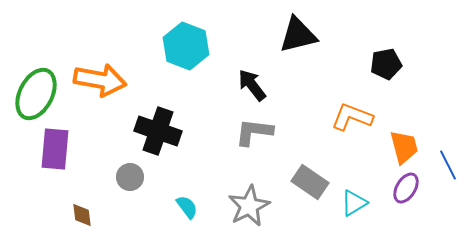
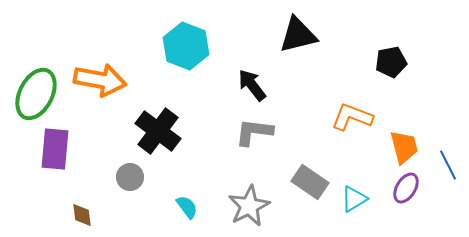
black pentagon: moved 5 px right, 2 px up
black cross: rotated 18 degrees clockwise
cyan triangle: moved 4 px up
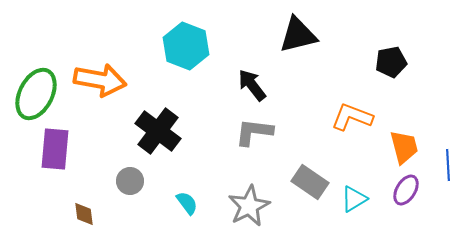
blue line: rotated 24 degrees clockwise
gray circle: moved 4 px down
purple ellipse: moved 2 px down
cyan semicircle: moved 4 px up
brown diamond: moved 2 px right, 1 px up
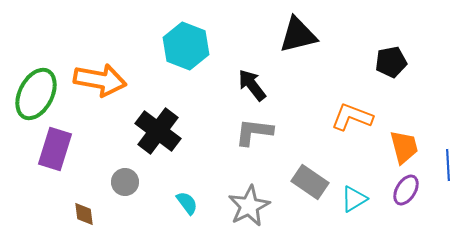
purple rectangle: rotated 12 degrees clockwise
gray circle: moved 5 px left, 1 px down
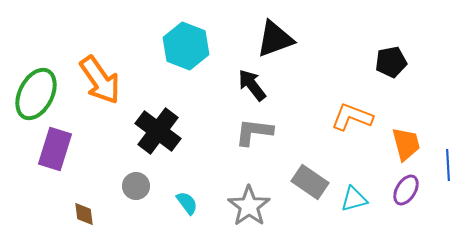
black triangle: moved 23 px left, 4 px down; rotated 6 degrees counterclockwise
orange arrow: rotated 45 degrees clockwise
orange trapezoid: moved 2 px right, 3 px up
gray circle: moved 11 px right, 4 px down
cyan triangle: rotated 16 degrees clockwise
gray star: rotated 9 degrees counterclockwise
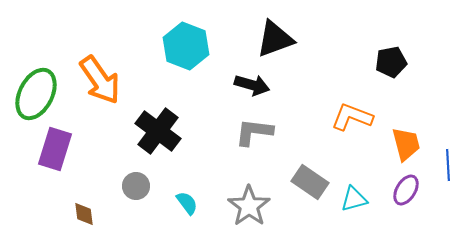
black arrow: rotated 144 degrees clockwise
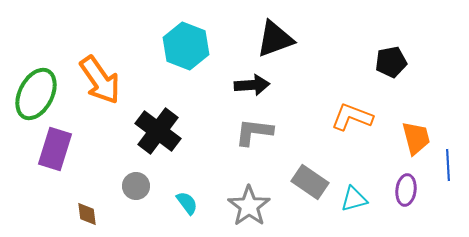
black arrow: rotated 20 degrees counterclockwise
orange trapezoid: moved 10 px right, 6 px up
purple ellipse: rotated 24 degrees counterclockwise
brown diamond: moved 3 px right
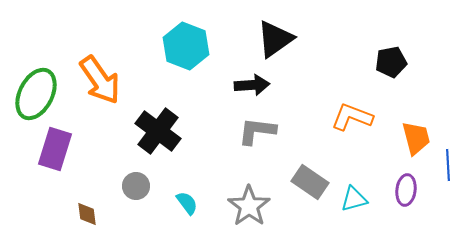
black triangle: rotated 15 degrees counterclockwise
gray L-shape: moved 3 px right, 1 px up
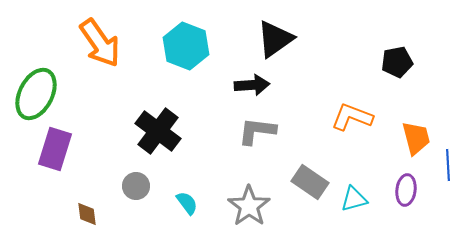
black pentagon: moved 6 px right
orange arrow: moved 37 px up
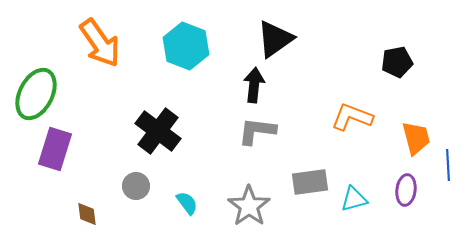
black arrow: moved 2 px right; rotated 80 degrees counterclockwise
gray rectangle: rotated 42 degrees counterclockwise
